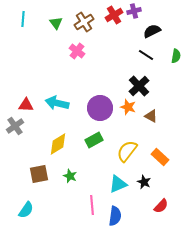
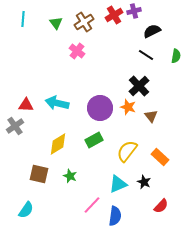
brown triangle: rotated 24 degrees clockwise
brown square: rotated 24 degrees clockwise
pink line: rotated 48 degrees clockwise
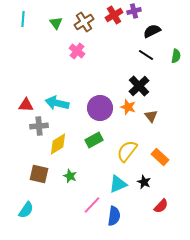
gray cross: moved 24 px right; rotated 30 degrees clockwise
blue semicircle: moved 1 px left
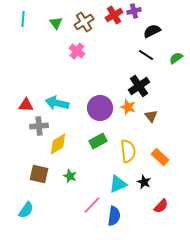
green semicircle: moved 2 px down; rotated 136 degrees counterclockwise
black cross: rotated 10 degrees clockwise
green rectangle: moved 4 px right, 1 px down
yellow semicircle: moved 1 px right; rotated 135 degrees clockwise
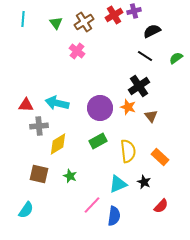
black line: moved 1 px left, 1 px down
